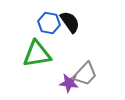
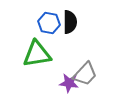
black semicircle: rotated 35 degrees clockwise
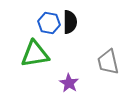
green triangle: moved 2 px left
gray trapezoid: moved 23 px right, 12 px up; rotated 124 degrees clockwise
purple star: rotated 24 degrees clockwise
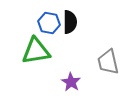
green triangle: moved 1 px right, 3 px up
purple star: moved 2 px right, 1 px up
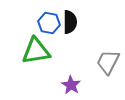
gray trapezoid: rotated 40 degrees clockwise
purple star: moved 3 px down
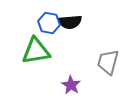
black semicircle: rotated 85 degrees clockwise
gray trapezoid: rotated 12 degrees counterclockwise
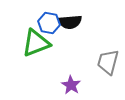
green triangle: moved 8 px up; rotated 12 degrees counterclockwise
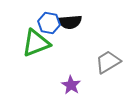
gray trapezoid: rotated 44 degrees clockwise
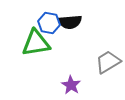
green triangle: rotated 12 degrees clockwise
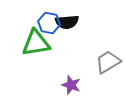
black semicircle: moved 3 px left
purple star: rotated 12 degrees counterclockwise
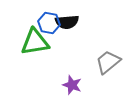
green triangle: moved 1 px left, 1 px up
gray trapezoid: rotated 8 degrees counterclockwise
purple star: moved 1 px right
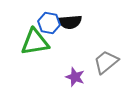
black semicircle: moved 3 px right
gray trapezoid: moved 2 px left
purple star: moved 3 px right, 8 px up
